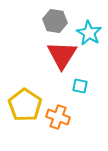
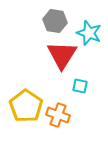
cyan star: rotated 10 degrees counterclockwise
yellow pentagon: moved 1 px right, 1 px down
orange cross: moved 2 px up
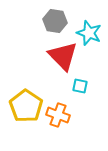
red triangle: moved 1 px right, 1 px down; rotated 16 degrees counterclockwise
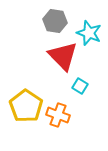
cyan square: rotated 21 degrees clockwise
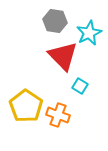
cyan star: rotated 25 degrees clockwise
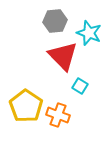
gray hexagon: rotated 15 degrees counterclockwise
cyan star: rotated 25 degrees counterclockwise
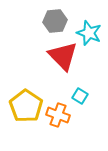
cyan square: moved 10 px down
